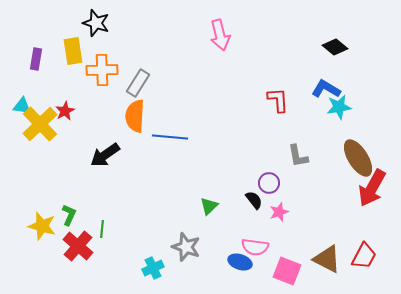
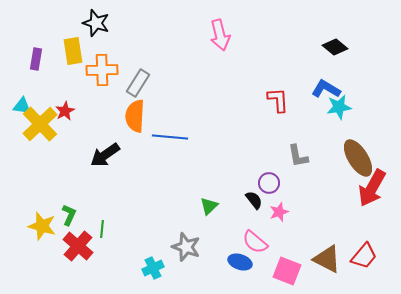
pink semicircle: moved 5 px up; rotated 32 degrees clockwise
red trapezoid: rotated 12 degrees clockwise
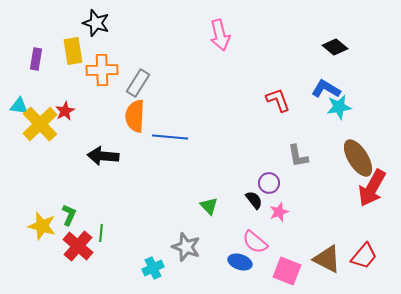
red L-shape: rotated 16 degrees counterclockwise
cyan triangle: moved 3 px left
black arrow: moved 2 px left, 1 px down; rotated 40 degrees clockwise
green triangle: rotated 30 degrees counterclockwise
green line: moved 1 px left, 4 px down
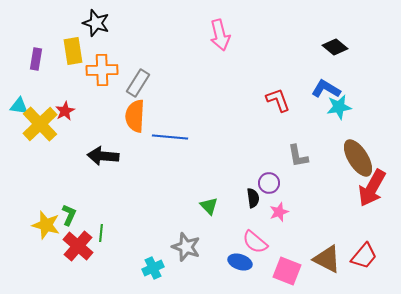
black semicircle: moved 1 px left, 2 px up; rotated 30 degrees clockwise
yellow star: moved 4 px right, 1 px up
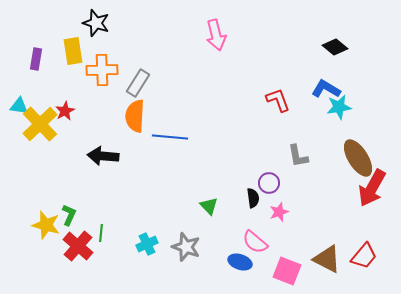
pink arrow: moved 4 px left
cyan cross: moved 6 px left, 24 px up
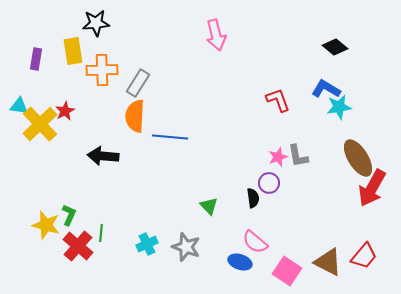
black star: rotated 24 degrees counterclockwise
pink star: moved 1 px left, 55 px up
brown triangle: moved 1 px right, 3 px down
pink square: rotated 12 degrees clockwise
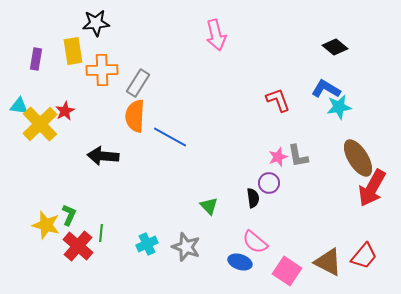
blue line: rotated 24 degrees clockwise
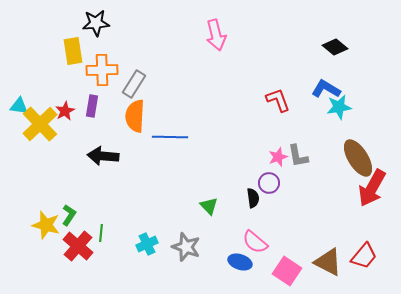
purple rectangle: moved 56 px right, 47 px down
gray rectangle: moved 4 px left, 1 px down
blue line: rotated 28 degrees counterclockwise
green L-shape: rotated 10 degrees clockwise
